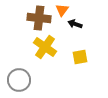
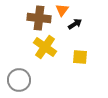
black arrow: rotated 128 degrees clockwise
yellow square: rotated 14 degrees clockwise
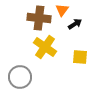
gray circle: moved 1 px right, 3 px up
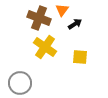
brown cross: rotated 15 degrees clockwise
gray circle: moved 6 px down
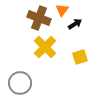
yellow cross: rotated 10 degrees clockwise
yellow square: rotated 21 degrees counterclockwise
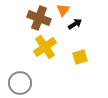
orange triangle: moved 1 px right
yellow cross: rotated 10 degrees clockwise
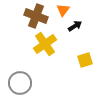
brown cross: moved 3 px left, 2 px up
black arrow: moved 2 px down
yellow cross: moved 3 px up
yellow square: moved 5 px right, 3 px down
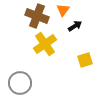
brown cross: moved 1 px right
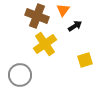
gray circle: moved 8 px up
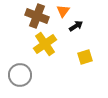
orange triangle: moved 1 px down
black arrow: moved 1 px right
yellow square: moved 3 px up
